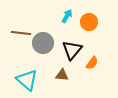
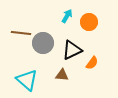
black triangle: rotated 25 degrees clockwise
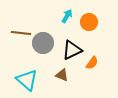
brown triangle: rotated 16 degrees clockwise
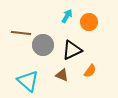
gray circle: moved 2 px down
orange semicircle: moved 2 px left, 8 px down
cyan triangle: moved 1 px right, 1 px down
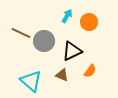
brown line: rotated 18 degrees clockwise
gray circle: moved 1 px right, 4 px up
black triangle: moved 1 px down
cyan triangle: moved 3 px right
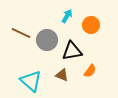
orange circle: moved 2 px right, 3 px down
gray circle: moved 3 px right, 1 px up
black triangle: rotated 15 degrees clockwise
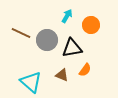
black triangle: moved 3 px up
orange semicircle: moved 5 px left, 1 px up
cyan triangle: moved 1 px down
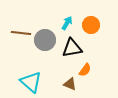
cyan arrow: moved 7 px down
brown line: rotated 18 degrees counterclockwise
gray circle: moved 2 px left
brown triangle: moved 8 px right, 9 px down
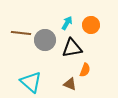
orange semicircle: rotated 16 degrees counterclockwise
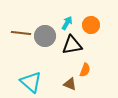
gray circle: moved 4 px up
black triangle: moved 3 px up
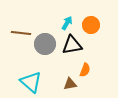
gray circle: moved 8 px down
brown triangle: rotated 32 degrees counterclockwise
